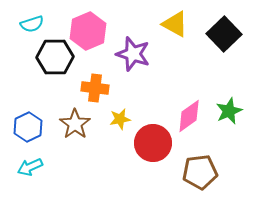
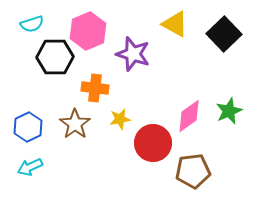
brown pentagon: moved 7 px left, 1 px up
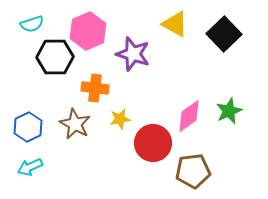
brown star: rotated 8 degrees counterclockwise
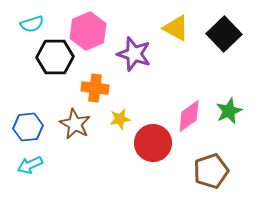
yellow triangle: moved 1 px right, 4 px down
purple star: moved 1 px right
blue hexagon: rotated 20 degrees clockwise
cyan arrow: moved 2 px up
brown pentagon: moved 18 px right; rotated 12 degrees counterclockwise
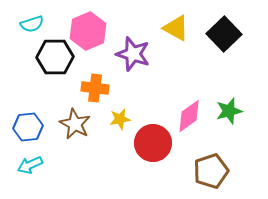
purple star: moved 1 px left
green star: rotated 8 degrees clockwise
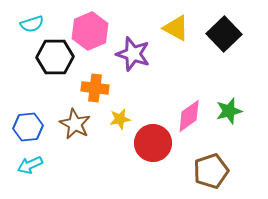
pink hexagon: moved 2 px right
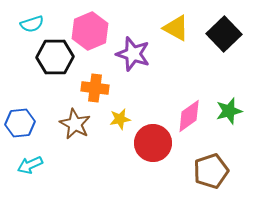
blue hexagon: moved 8 px left, 4 px up
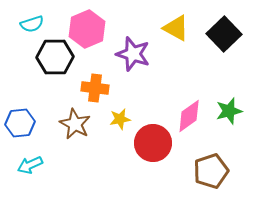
pink hexagon: moved 3 px left, 2 px up
